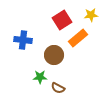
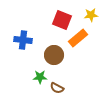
red square: rotated 36 degrees counterclockwise
brown semicircle: moved 1 px left
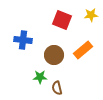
orange rectangle: moved 5 px right, 12 px down
brown semicircle: rotated 48 degrees clockwise
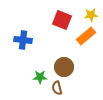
orange rectangle: moved 3 px right, 14 px up
brown circle: moved 10 px right, 12 px down
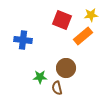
orange rectangle: moved 3 px left
brown circle: moved 2 px right, 1 px down
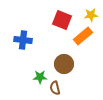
brown circle: moved 2 px left, 4 px up
brown semicircle: moved 2 px left
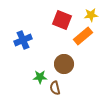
blue cross: rotated 30 degrees counterclockwise
